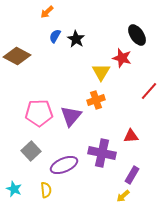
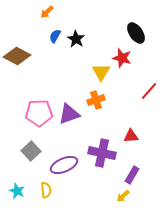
black ellipse: moved 1 px left, 2 px up
purple triangle: moved 2 px left, 2 px up; rotated 30 degrees clockwise
cyan star: moved 3 px right, 2 px down
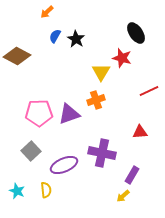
red line: rotated 24 degrees clockwise
red triangle: moved 9 px right, 4 px up
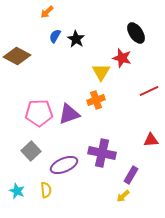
red triangle: moved 11 px right, 8 px down
purple rectangle: moved 1 px left
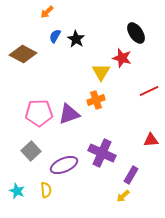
brown diamond: moved 6 px right, 2 px up
purple cross: rotated 12 degrees clockwise
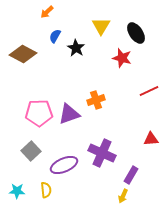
black star: moved 9 px down
yellow triangle: moved 46 px up
red triangle: moved 1 px up
cyan star: rotated 21 degrees counterclockwise
yellow arrow: rotated 24 degrees counterclockwise
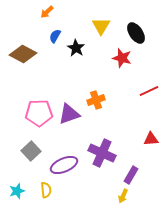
cyan star: rotated 21 degrees counterclockwise
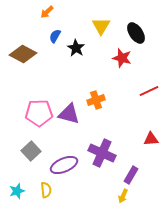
purple triangle: rotated 35 degrees clockwise
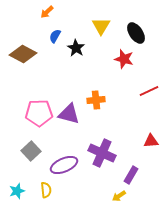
red star: moved 2 px right, 1 px down
orange cross: rotated 12 degrees clockwise
red triangle: moved 2 px down
yellow arrow: moved 4 px left; rotated 32 degrees clockwise
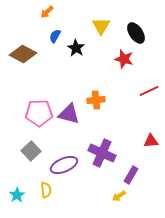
cyan star: moved 4 px down; rotated 14 degrees counterclockwise
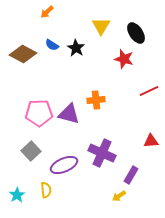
blue semicircle: moved 3 px left, 9 px down; rotated 88 degrees counterclockwise
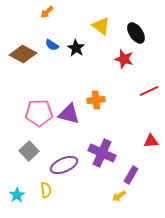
yellow triangle: rotated 24 degrees counterclockwise
gray square: moved 2 px left
